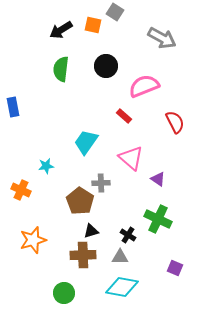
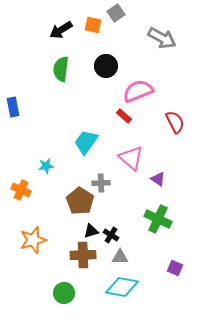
gray square: moved 1 px right, 1 px down; rotated 24 degrees clockwise
pink semicircle: moved 6 px left, 5 px down
black cross: moved 17 px left
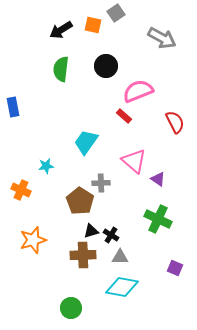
pink triangle: moved 3 px right, 3 px down
green circle: moved 7 px right, 15 px down
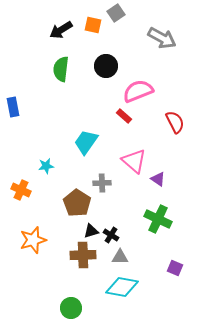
gray cross: moved 1 px right
brown pentagon: moved 3 px left, 2 px down
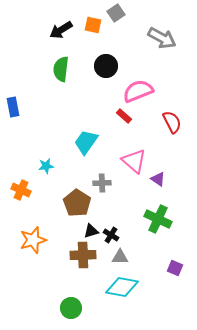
red semicircle: moved 3 px left
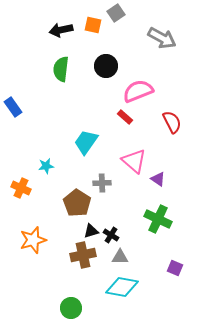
black arrow: rotated 20 degrees clockwise
blue rectangle: rotated 24 degrees counterclockwise
red rectangle: moved 1 px right, 1 px down
orange cross: moved 2 px up
brown cross: rotated 10 degrees counterclockwise
